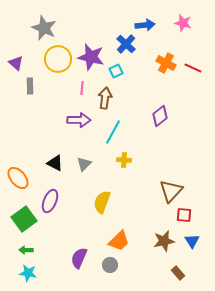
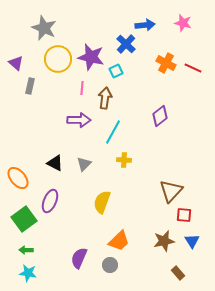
gray rectangle: rotated 14 degrees clockwise
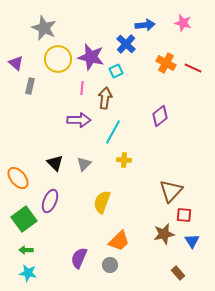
black triangle: rotated 18 degrees clockwise
brown star: moved 7 px up
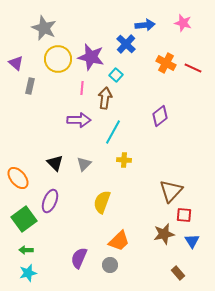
cyan square: moved 4 px down; rotated 24 degrees counterclockwise
cyan star: rotated 24 degrees counterclockwise
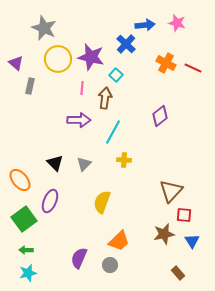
pink star: moved 6 px left
orange ellipse: moved 2 px right, 2 px down
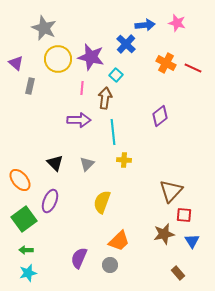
cyan line: rotated 35 degrees counterclockwise
gray triangle: moved 3 px right
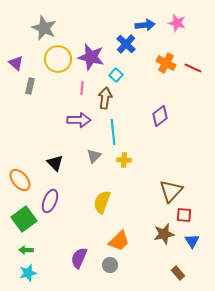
gray triangle: moved 7 px right, 8 px up
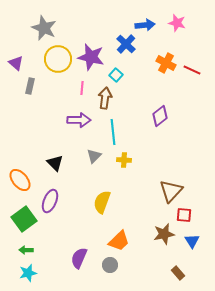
red line: moved 1 px left, 2 px down
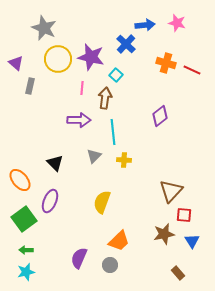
orange cross: rotated 12 degrees counterclockwise
cyan star: moved 2 px left, 1 px up
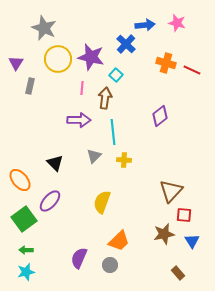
purple triangle: rotated 21 degrees clockwise
purple ellipse: rotated 20 degrees clockwise
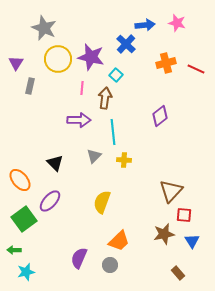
orange cross: rotated 30 degrees counterclockwise
red line: moved 4 px right, 1 px up
green arrow: moved 12 px left
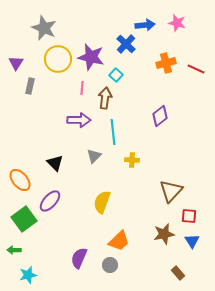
yellow cross: moved 8 px right
red square: moved 5 px right, 1 px down
cyan star: moved 2 px right, 3 px down
